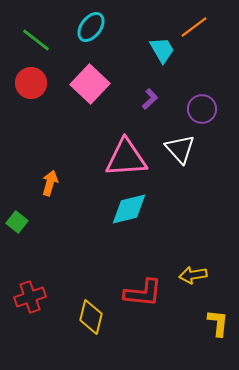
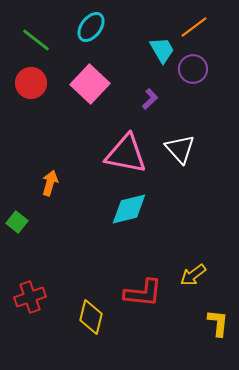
purple circle: moved 9 px left, 40 px up
pink triangle: moved 4 px up; rotated 15 degrees clockwise
yellow arrow: rotated 28 degrees counterclockwise
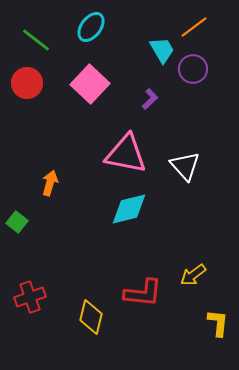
red circle: moved 4 px left
white triangle: moved 5 px right, 17 px down
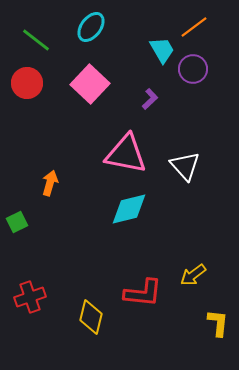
green square: rotated 25 degrees clockwise
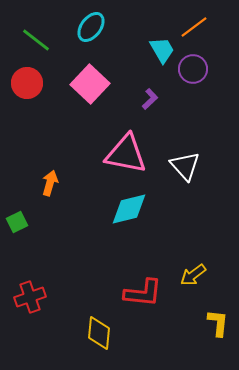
yellow diamond: moved 8 px right, 16 px down; rotated 8 degrees counterclockwise
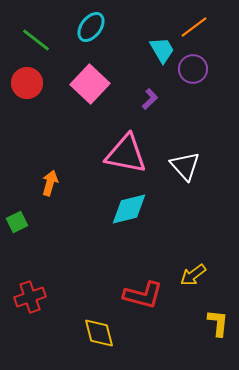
red L-shape: moved 2 px down; rotated 9 degrees clockwise
yellow diamond: rotated 20 degrees counterclockwise
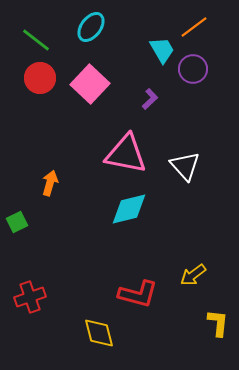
red circle: moved 13 px right, 5 px up
red L-shape: moved 5 px left, 1 px up
